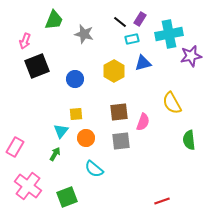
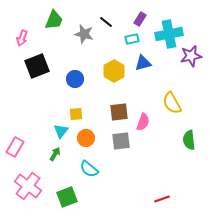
black line: moved 14 px left
pink arrow: moved 3 px left, 3 px up
cyan semicircle: moved 5 px left
red line: moved 2 px up
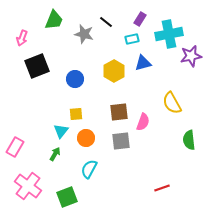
cyan semicircle: rotated 78 degrees clockwise
red line: moved 11 px up
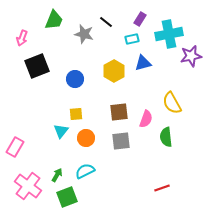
pink semicircle: moved 3 px right, 3 px up
green semicircle: moved 23 px left, 3 px up
green arrow: moved 2 px right, 21 px down
cyan semicircle: moved 4 px left, 2 px down; rotated 36 degrees clockwise
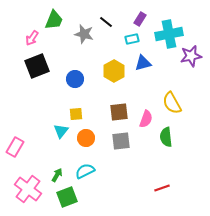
pink arrow: moved 10 px right; rotated 14 degrees clockwise
pink cross: moved 3 px down
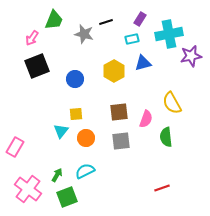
black line: rotated 56 degrees counterclockwise
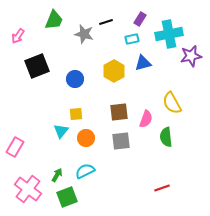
pink arrow: moved 14 px left, 2 px up
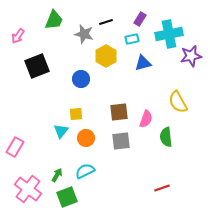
yellow hexagon: moved 8 px left, 15 px up
blue circle: moved 6 px right
yellow semicircle: moved 6 px right, 1 px up
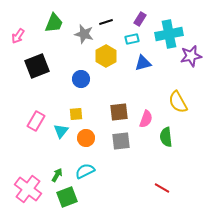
green trapezoid: moved 3 px down
pink rectangle: moved 21 px right, 26 px up
red line: rotated 49 degrees clockwise
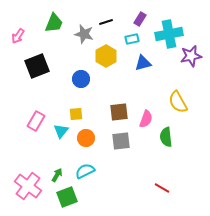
pink cross: moved 3 px up
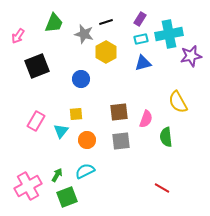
cyan rectangle: moved 9 px right
yellow hexagon: moved 4 px up
orange circle: moved 1 px right, 2 px down
pink cross: rotated 24 degrees clockwise
